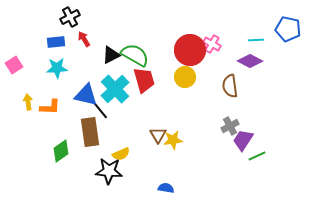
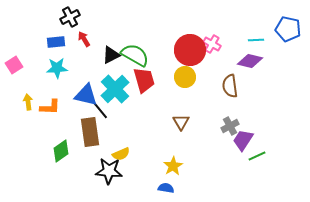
purple diamond: rotated 15 degrees counterclockwise
brown triangle: moved 23 px right, 13 px up
yellow star: moved 26 px down; rotated 24 degrees counterclockwise
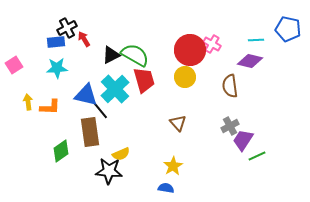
black cross: moved 3 px left, 11 px down
brown triangle: moved 3 px left, 1 px down; rotated 12 degrees counterclockwise
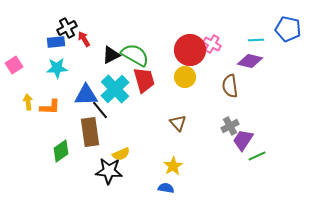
blue triangle: rotated 15 degrees counterclockwise
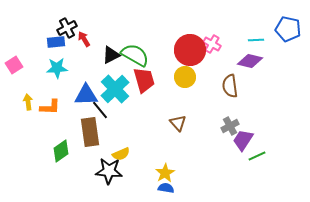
yellow star: moved 8 px left, 7 px down
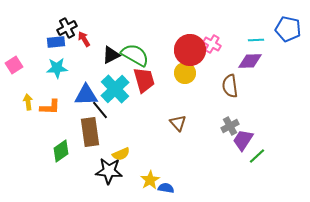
purple diamond: rotated 15 degrees counterclockwise
yellow circle: moved 4 px up
green line: rotated 18 degrees counterclockwise
yellow star: moved 15 px left, 7 px down
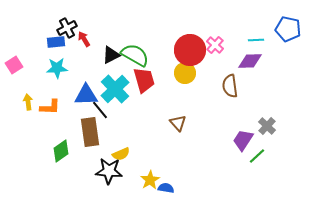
pink cross: moved 3 px right, 1 px down; rotated 12 degrees clockwise
gray cross: moved 37 px right; rotated 18 degrees counterclockwise
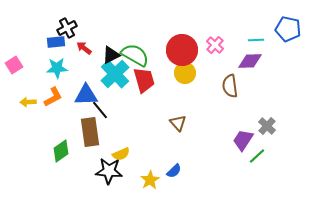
red arrow: moved 9 px down; rotated 21 degrees counterclockwise
red circle: moved 8 px left
cyan cross: moved 15 px up
yellow arrow: rotated 84 degrees counterclockwise
orange L-shape: moved 3 px right, 10 px up; rotated 30 degrees counterclockwise
blue semicircle: moved 8 px right, 17 px up; rotated 126 degrees clockwise
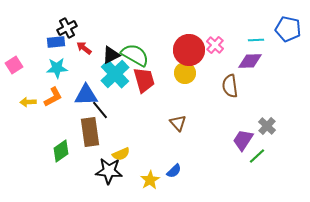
red circle: moved 7 px right
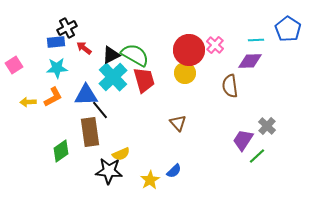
blue pentagon: rotated 20 degrees clockwise
cyan cross: moved 2 px left, 3 px down
